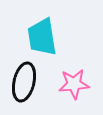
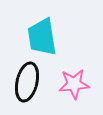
black ellipse: moved 3 px right
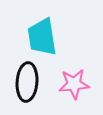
black ellipse: rotated 9 degrees counterclockwise
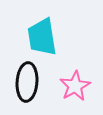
pink star: moved 1 px right, 2 px down; rotated 24 degrees counterclockwise
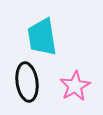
black ellipse: rotated 12 degrees counterclockwise
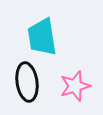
pink star: rotated 12 degrees clockwise
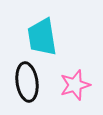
pink star: moved 1 px up
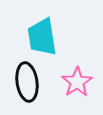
pink star: moved 2 px right, 3 px up; rotated 16 degrees counterclockwise
